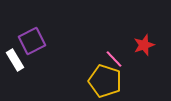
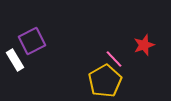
yellow pentagon: rotated 24 degrees clockwise
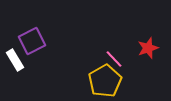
red star: moved 4 px right, 3 px down
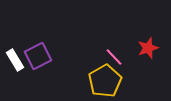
purple square: moved 6 px right, 15 px down
pink line: moved 2 px up
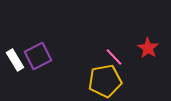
red star: rotated 20 degrees counterclockwise
yellow pentagon: rotated 20 degrees clockwise
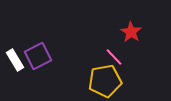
red star: moved 17 px left, 16 px up
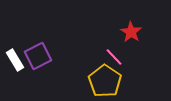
yellow pentagon: rotated 28 degrees counterclockwise
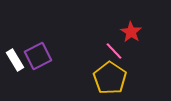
pink line: moved 6 px up
yellow pentagon: moved 5 px right, 3 px up
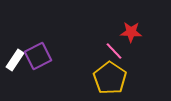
red star: rotated 30 degrees counterclockwise
white rectangle: rotated 65 degrees clockwise
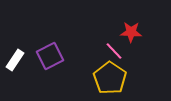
purple square: moved 12 px right
